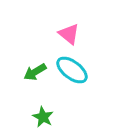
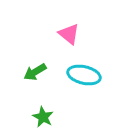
cyan ellipse: moved 12 px right, 5 px down; rotated 24 degrees counterclockwise
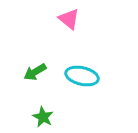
pink triangle: moved 15 px up
cyan ellipse: moved 2 px left, 1 px down
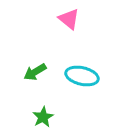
green star: rotated 15 degrees clockwise
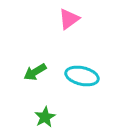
pink triangle: rotated 45 degrees clockwise
green star: moved 2 px right
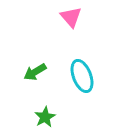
pink triangle: moved 2 px right, 2 px up; rotated 35 degrees counterclockwise
cyan ellipse: rotated 56 degrees clockwise
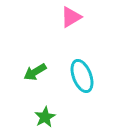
pink triangle: rotated 40 degrees clockwise
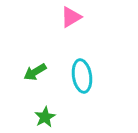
cyan ellipse: rotated 12 degrees clockwise
